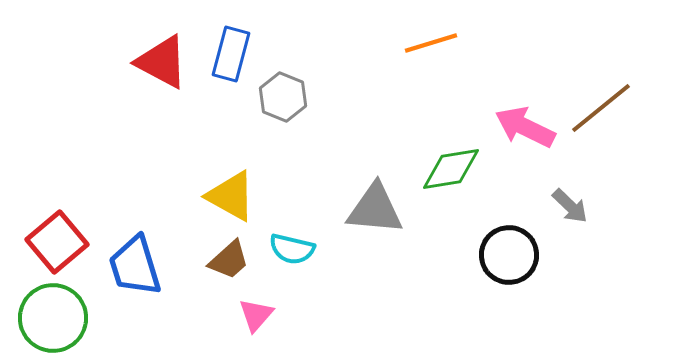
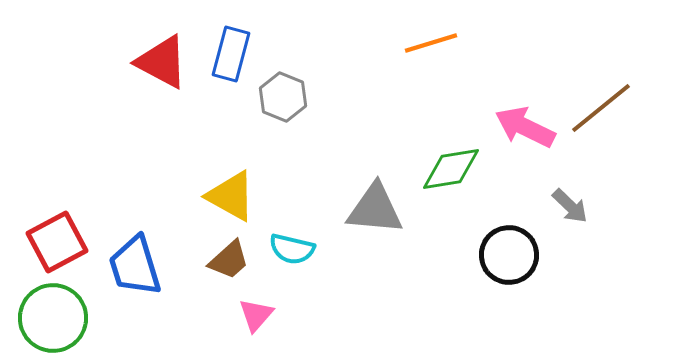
red square: rotated 12 degrees clockwise
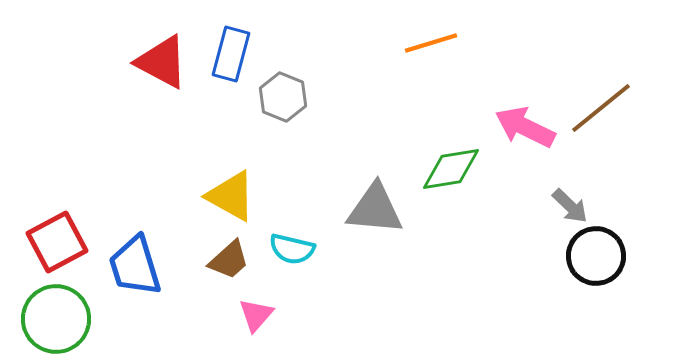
black circle: moved 87 px right, 1 px down
green circle: moved 3 px right, 1 px down
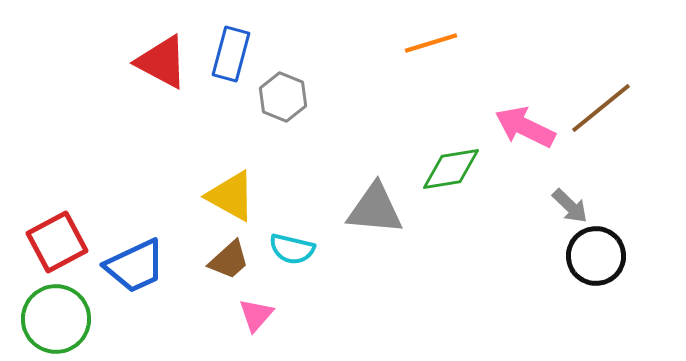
blue trapezoid: rotated 98 degrees counterclockwise
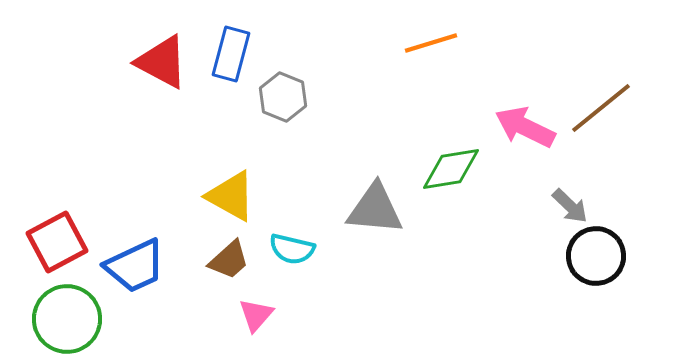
green circle: moved 11 px right
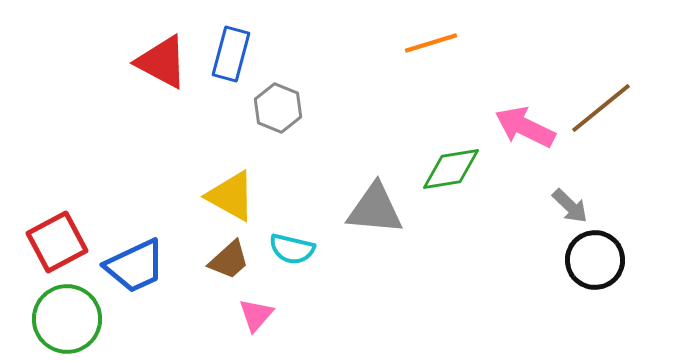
gray hexagon: moved 5 px left, 11 px down
black circle: moved 1 px left, 4 px down
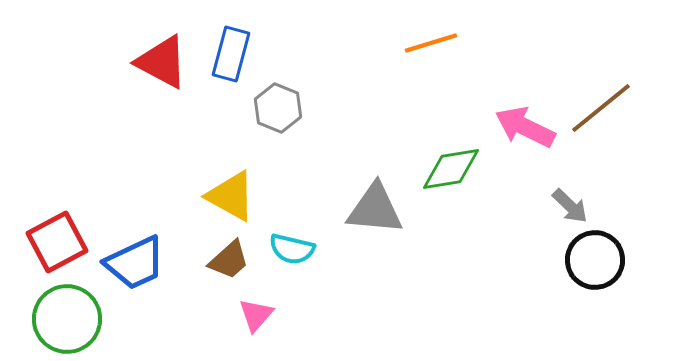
blue trapezoid: moved 3 px up
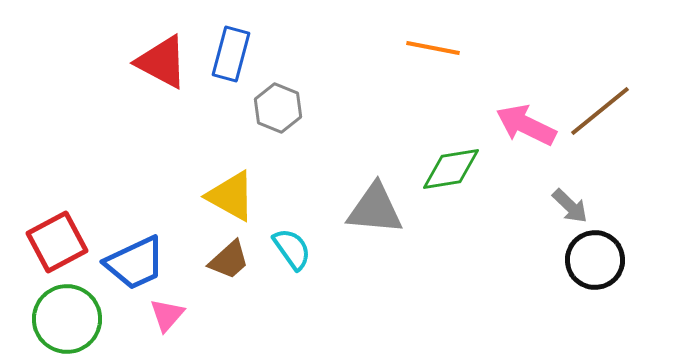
orange line: moved 2 px right, 5 px down; rotated 28 degrees clockwise
brown line: moved 1 px left, 3 px down
pink arrow: moved 1 px right, 2 px up
cyan semicircle: rotated 138 degrees counterclockwise
pink triangle: moved 89 px left
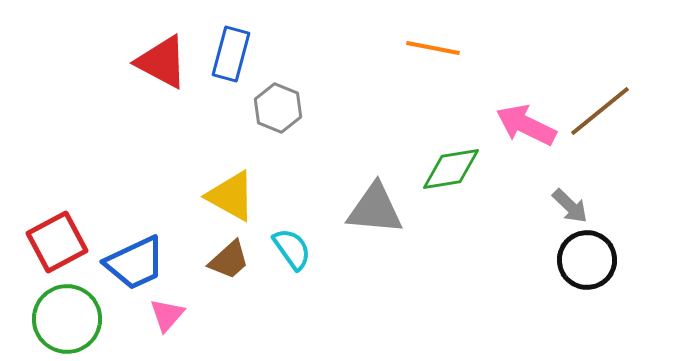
black circle: moved 8 px left
